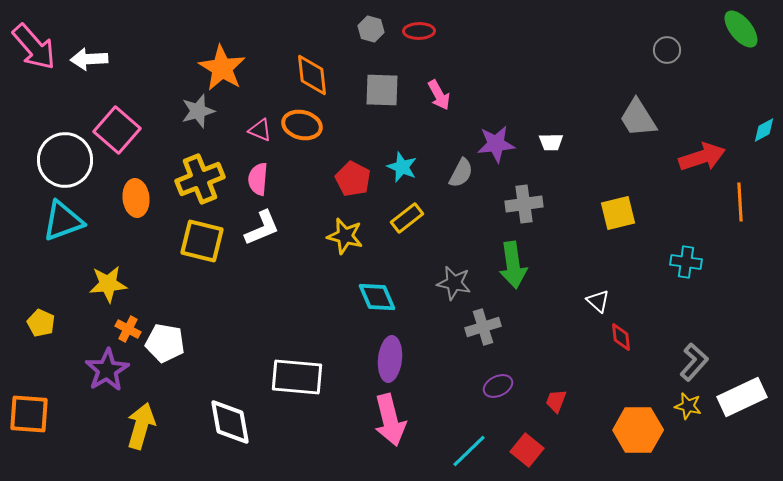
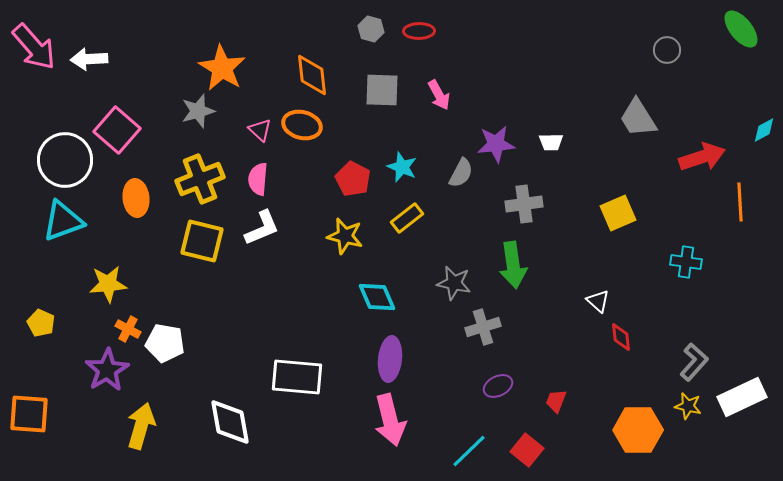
pink triangle at (260, 130): rotated 20 degrees clockwise
yellow square at (618, 213): rotated 9 degrees counterclockwise
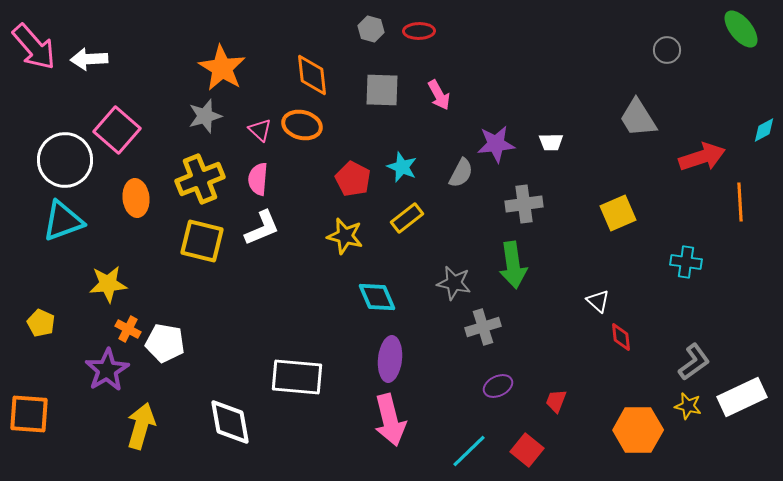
gray star at (198, 111): moved 7 px right, 5 px down
gray L-shape at (694, 362): rotated 12 degrees clockwise
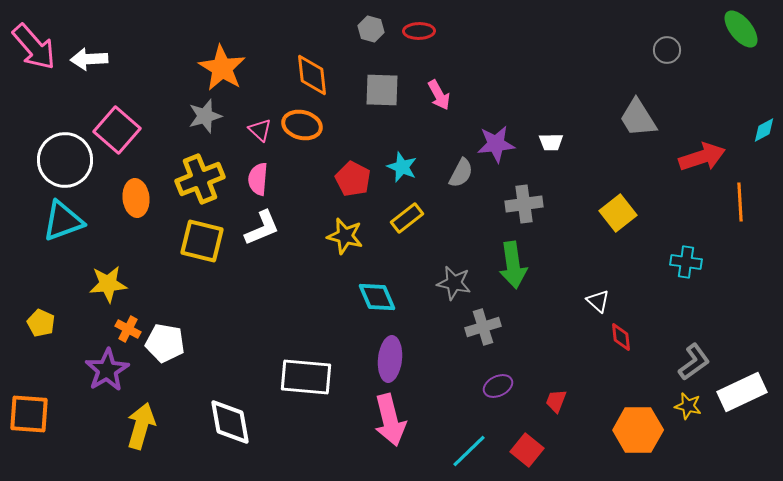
yellow square at (618, 213): rotated 15 degrees counterclockwise
white rectangle at (297, 377): moved 9 px right
white rectangle at (742, 397): moved 5 px up
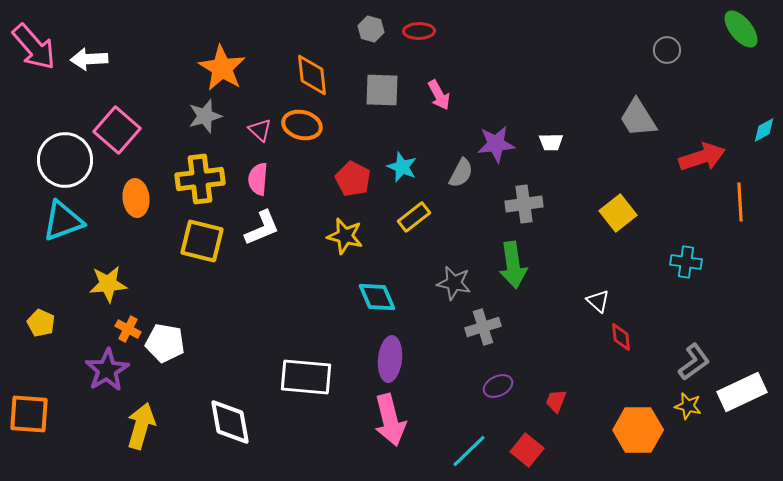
yellow cross at (200, 179): rotated 15 degrees clockwise
yellow rectangle at (407, 218): moved 7 px right, 1 px up
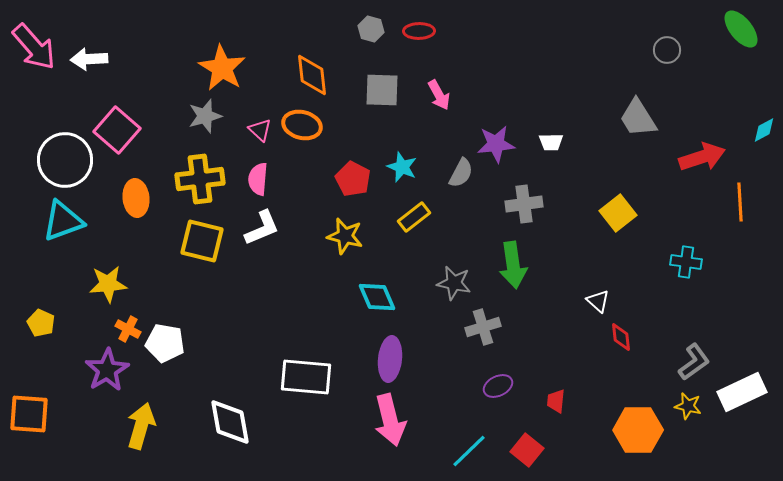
red trapezoid at (556, 401): rotated 15 degrees counterclockwise
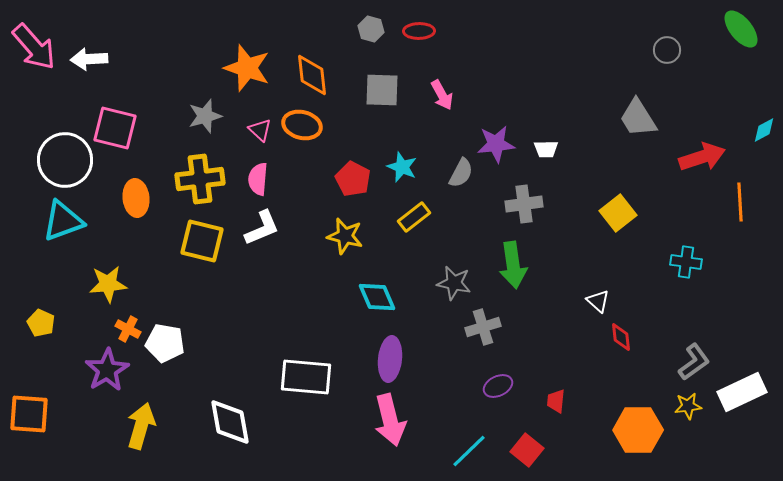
orange star at (222, 68): moved 25 px right; rotated 12 degrees counterclockwise
pink arrow at (439, 95): moved 3 px right
pink square at (117, 130): moved 2 px left, 2 px up; rotated 27 degrees counterclockwise
white trapezoid at (551, 142): moved 5 px left, 7 px down
yellow star at (688, 406): rotated 20 degrees counterclockwise
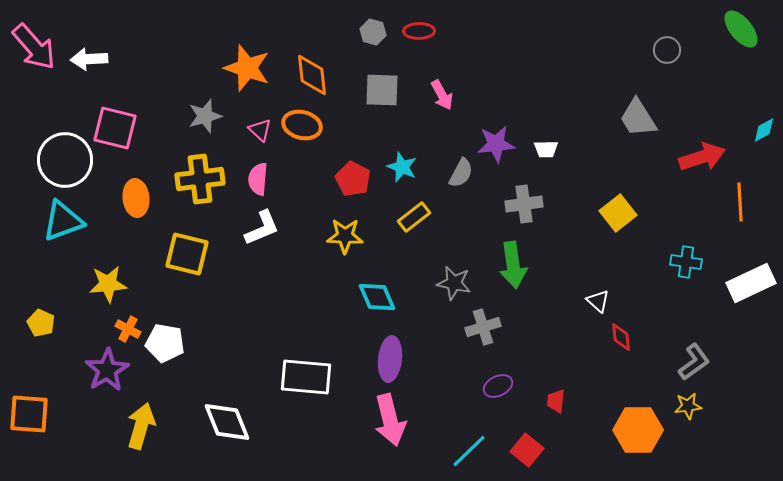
gray hexagon at (371, 29): moved 2 px right, 3 px down
yellow star at (345, 236): rotated 12 degrees counterclockwise
yellow square at (202, 241): moved 15 px left, 13 px down
white rectangle at (742, 392): moved 9 px right, 109 px up
white diamond at (230, 422): moved 3 px left; rotated 12 degrees counterclockwise
